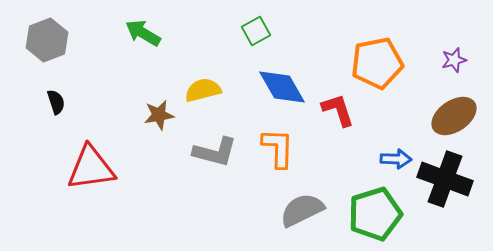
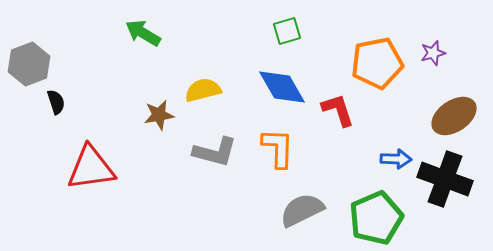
green square: moved 31 px right; rotated 12 degrees clockwise
gray hexagon: moved 18 px left, 24 px down
purple star: moved 21 px left, 7 px up
green pentagon: moved 1 px right, 4 px down; rotated 6 degrees counterclockwise
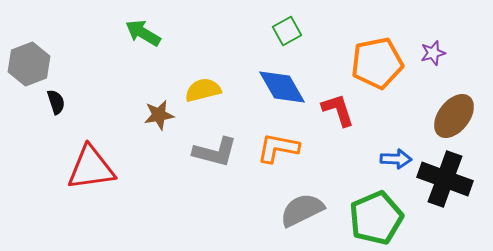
green square: rotated 12 degrees counterclockwise
brown ellipse: rotated 18 degrees counterclockwise
orange L-shape: rotated 81 degrees counterclockwise
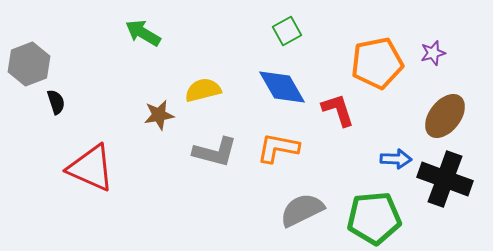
brown ellipse: moved 9 px left
red triangle: rotated 32 degrees clockwise
green pentagon: moved 2 px left; rotated 18 degrees clockwise
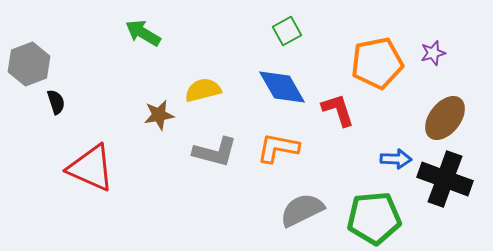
brown ellipse: moved 2 px down
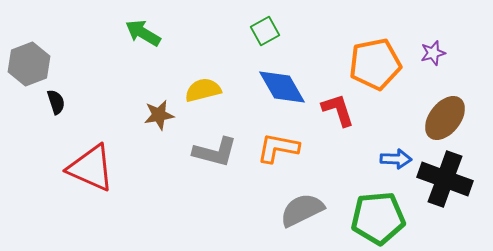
green square: moved 22 px left
orange pentagon: moved 2 px left, 1 px down
green pentagon: moved 4 px right
